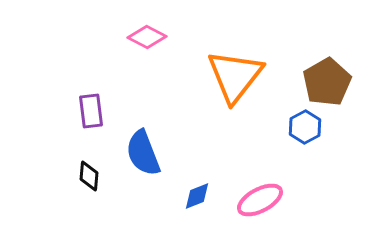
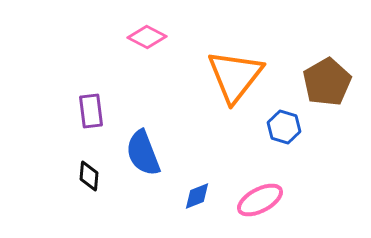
blue hexagon: moved 21 px left; rotated 16 degrees counterclockwise
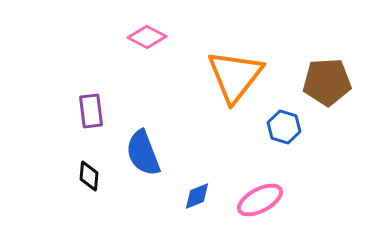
brown pentagon: rotated 27 degrees clockwise
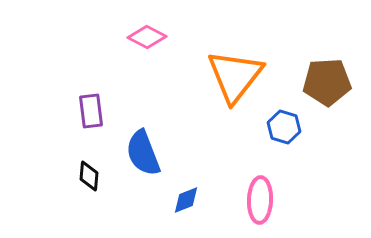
blue diamond: moved 11 px left, 4 px down
pink ellipse: rotated 60 degrees counterclockwise
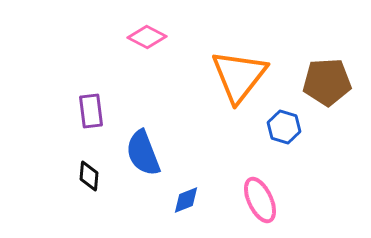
orange triangle: moved 4 px right
pink ellipse: rotated 27 degrees counterclockwise
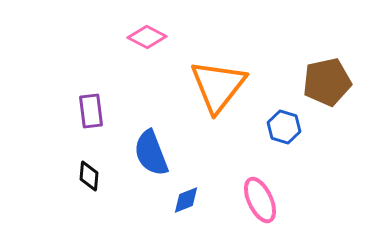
orange triangle: moved 21 px left, 10 px down
brown pentagon: rotated 9 degrees counterclockwise
blue semicircle: moved 8 px right
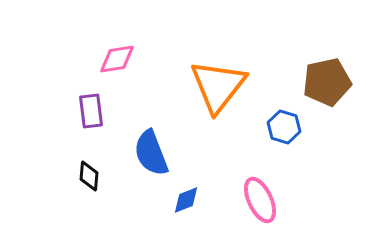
pink diamond: moved 30 px left, 22 px down; rotated 36 degrees counterclockwise
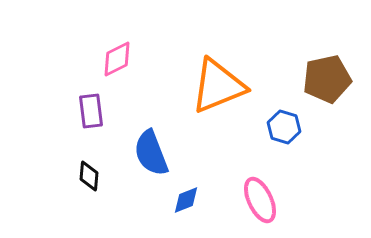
pink diamond: rotated 18 degrees counterclockwise
brown pentagon: moved 3 px up
orange triangle: rotated 30 degrees clockwise
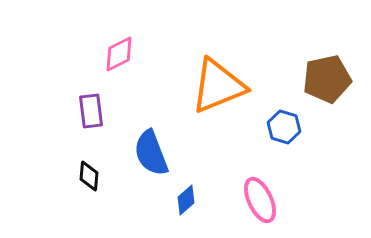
pink diamond: moved 2 px right, 5 px up
blue diamond: rotated 20 degrees counterclockwise
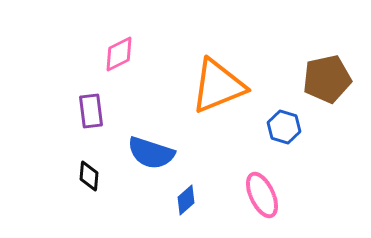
blue semicircle: rotated 51 degrees counterclockwise
pink ellipse: moved 2 px right, 5 px up
